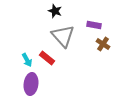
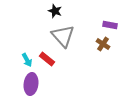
purple rectangle: moved 16 px right
red rectangle: moved 1 px down
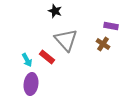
purple rectangle: moved 1 px right, 1 px down
gray triangle: moved 3 px right, 4 px down
red rectangle: moved 2 px up
